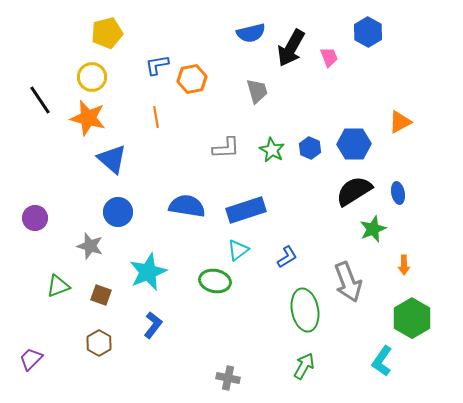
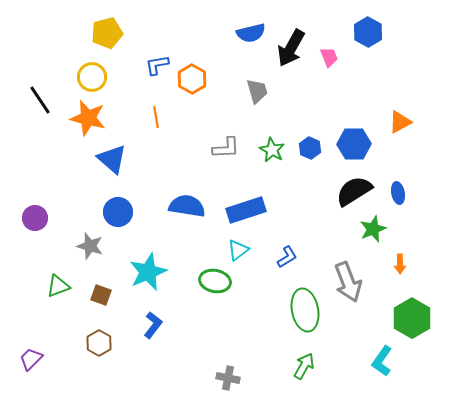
orange hexagon at (192, 79): rotated 20 degrees counterclockwise
orange arrow at (404, 265): moved 4 px left, 1 px up
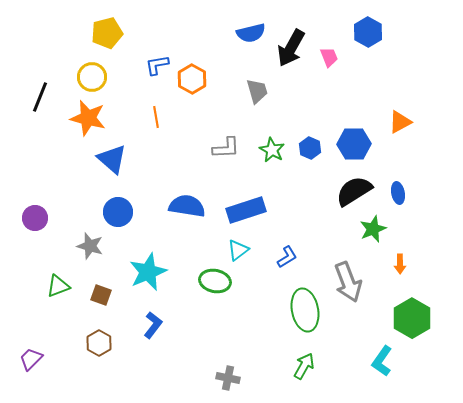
black line at (40, 100): moved 3 px up; rotated 56 degrees clockwise
